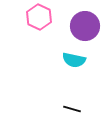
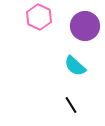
cyan semicircle: moved 1 px right, 6 px down; rotated 30 degrees clockwise
black line: moved 1 px left, 4 px up; rotated 42 degrees clockwise
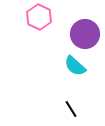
purple circle: moved 8 px down
black line: moved 4 px down
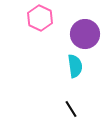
pink hexagon: moved 1 px right, 1 px down
cyan semicircle: rotated 140 degrees counterclockwise
